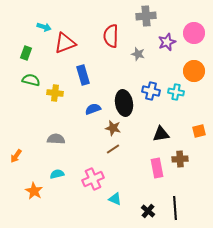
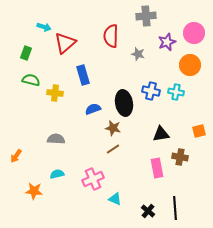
red triangle: rotated 20 degrees counterclockwise
orange circle: moved 4 px left, 6 px up
brown cross: moved 2 px up; rotated 14 degrees clockwise
orange star: rotated 24 degrees counterclockwise
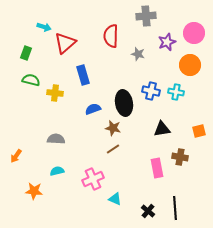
black triangle: moved 1 px right, 5 px up
cyan semicircle: moved 3 px up
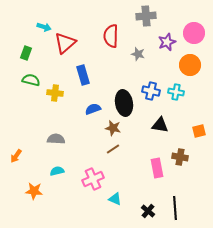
black triangle: moved 2 px left, 4 px up; rotated 18 degrees clockwise
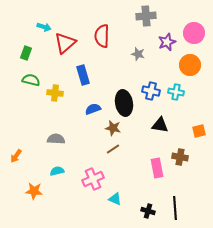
red semicircle: moved 9 px left
black cross: rotated 24 degrees counterclockwise
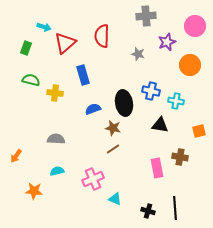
pink circle: moved 1 px right, 7 px up
green rectangle: moved 5 px up
cyan cross: moved 9 px down
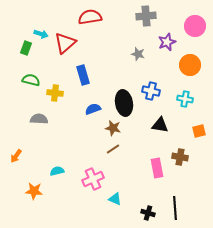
cyan arrow: moved 3 px left, 7 px down
red semicircle: moved 12 px left, 19 px up; rotated 80 degrees clockwise
cyan cross: moved 9 px right, 2 px up
gray semicircle: moved 17 px left, 20 px up
black cross: moved 2 px down
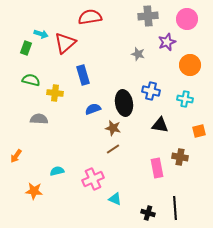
gray cross: moved 2 px right
pink circle: moved 8 px left, 7 px up
